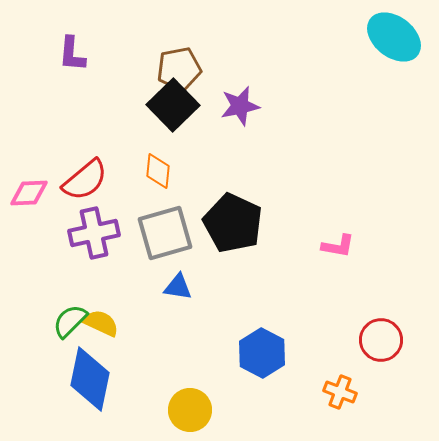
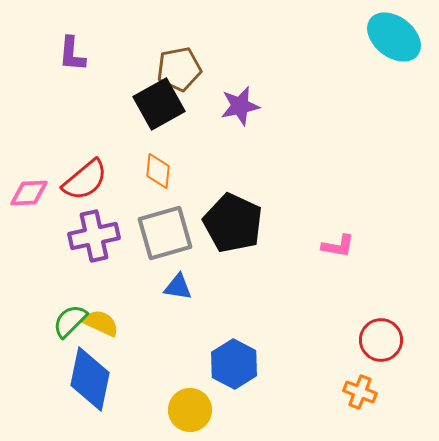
black square: moved 14 px left, 1 px up; rotated 15 degrees clockwise
purple cross: moved 3 px down
blue hexagon: moved 28 px left, 11 px down
orange cross: moved 20 px right
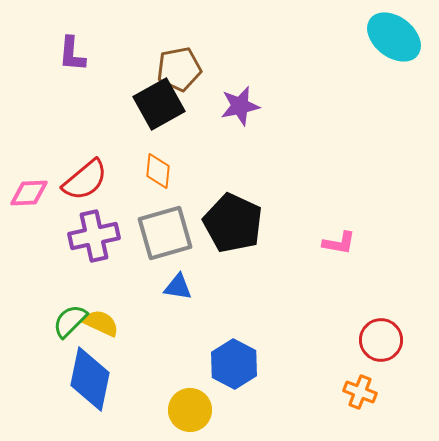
pink L-shape: moved 1 px right, 3 px up
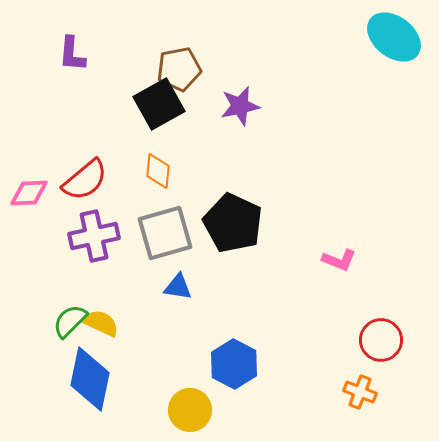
pink L-shape: moved 17 px down; rotated 12 degrees clockwise
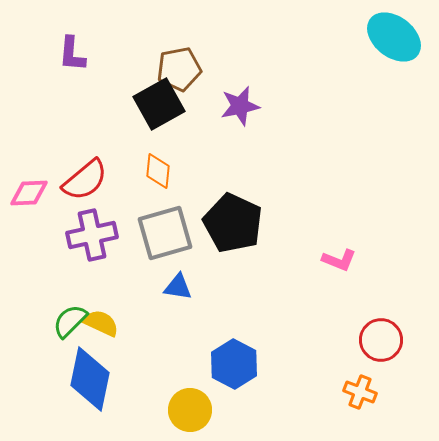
purple cross: moved 2 px left, 1 px up
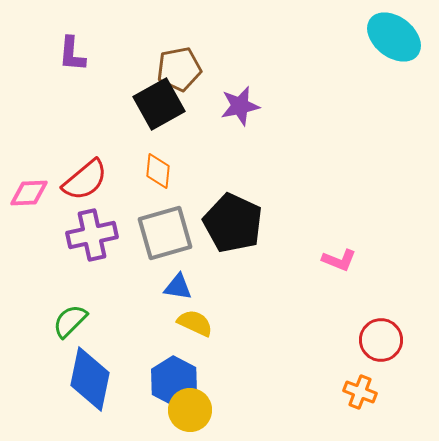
yellow semicircle: moved 94 px right
blue hexagon: moved 60 px left, 17 px down
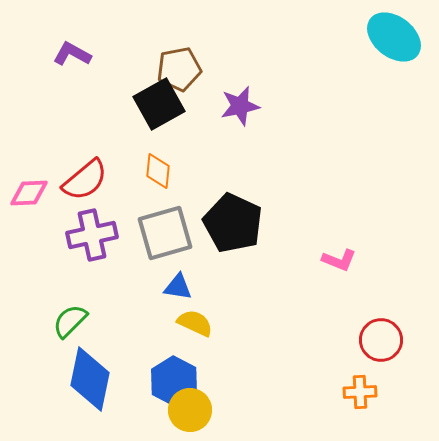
purple L-shape: rotated 114 degrees clockwise
orange cross: rotated 24 degrees counterclockwise
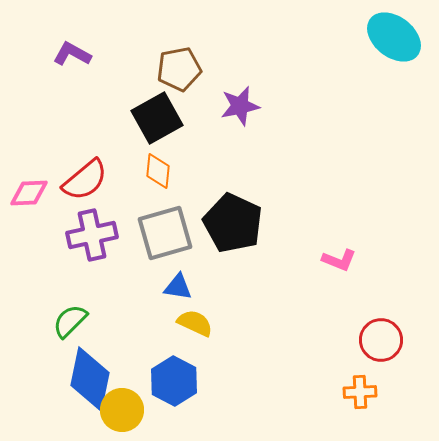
black square: moved 2 px left, 14 px down
yellow circle: moved 68 px left
